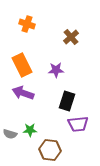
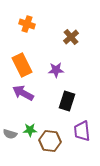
purple arrow: rotated 10 degrees clockwise
purple trapezoid: moved 4 px right, 7 px down; rotated 90 degrees clockwise
brown hexagon: moved 9 px up
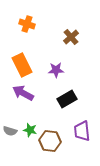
black rectangle: moved 2 px up; rotated 42 degrees clockwise
green star: rotated 16 degrees clockwise
gray semicircle: moved 3 px up
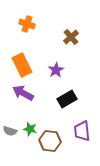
purple star: rotated 28 degrees counterclockwise
green star: moved 1 px up
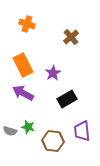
orange rectangle: moved 1 px right
purple star: moved 3 px left, 3 px down
green star: moved 2 px left, 2 px up
brown hexagon: moved 3 px right
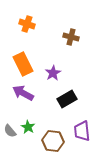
brown cross: rotated 35 degrees counterclockwise
orange rectangle: moved 1 px up
green star: rotated 16 degrees clockwise
gray semicircle: rotated 32 degrees clockwise
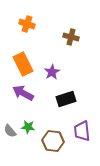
purple star: moved 1 px left, 1 px up
black rectangle: moved 1 px left; rotated 12 degrees clockwise
green star: rotated 24 degrees counterclockwise
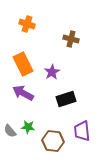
brown cross: moved 2 px down
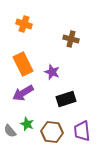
orange cross: moved 3 px left
purple star: rotated 21 degrees counterclockwise
purple arrow: rotated 60 degrees counterclockwise
green star: moved 1 px left, 3 px up; rotated 16 degrees clockwise
brown hexagon: moved 1 px left, 9 px up
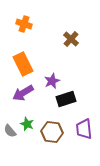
brown cross: rotated 28 degrees clockwise
purple star: moved 9 px down; rotated 28 degrees clockwise
purple trapezoid: moved 2 px right, 2 px up
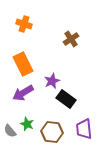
brown cross: rotated 14 degrees clockwise
black rectangle: rotated 54 degrees clockwise
